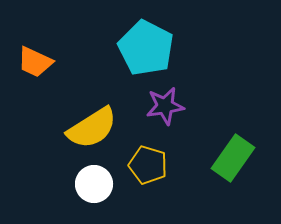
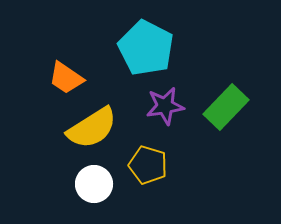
orange trapezoid: moved 31 px right, 16 px down; rotated 9 degrees clockwise
green rectangle: moved 7 px left, 51 px up; rotated 9 degrees clockwise
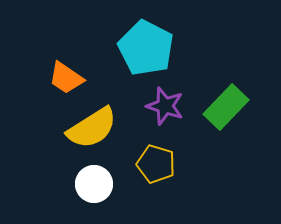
purple star: rotated 27 degrees clockwise
yellow pentagon: moved 8 px right, 1 px up
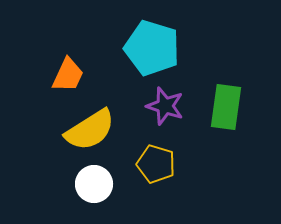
cyan pentagon: moved 6 px right; rotated 10 degrees counterclockwise
orange trapezoid: moved 2 px right, 3 px up; rotated 99 degrees counterclockwise
green rectangle: rotated 36 degrees counterclockwise
yellow semicircle: moved 2 px left, 2 px down
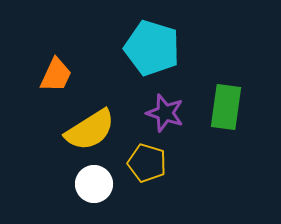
orange trapezoid: moved 12 px left
purple star: moved 7 px down
yellow pentagon: moved 9 px left, 1 px up
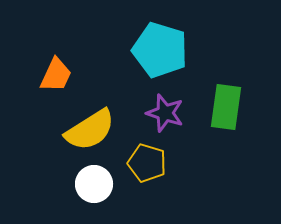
cyan pentagon: moved 8 px right, 2 px down
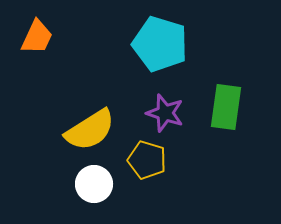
cyan pentagon: moved 6 px up
orange trapezoid: moved 19 px left, 38 px up
yellow pentagon: moved 3 px up
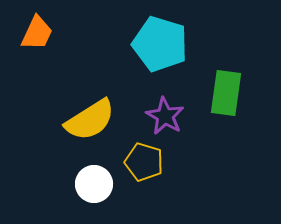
orange trapezoid: moved 4 px up
green rectangle: moved 14 px up
purple star: moved 3 px down; rotated 12 degrees clockwise
yellow semicircle: moved 10 px up
yellow pentagon: moved 3 px left, 2 px down
